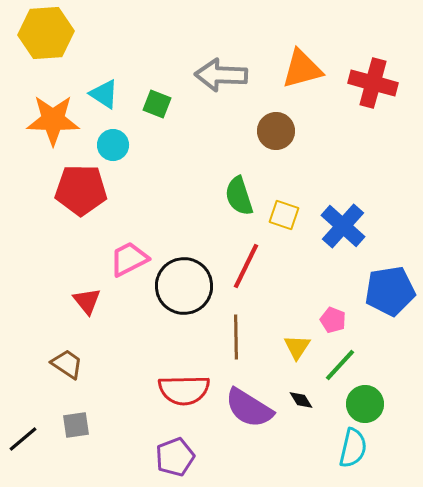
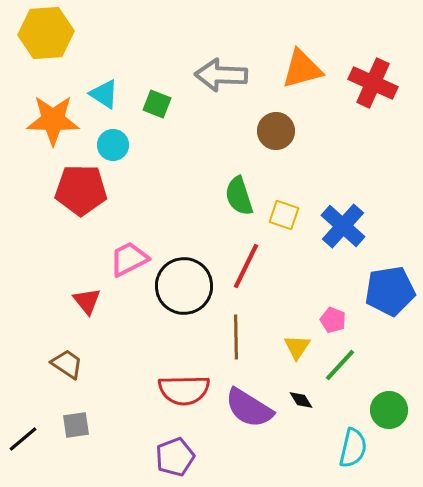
red cross: rotated 9 degrees clockwise
green circle: moved 24 px right, 6 px down
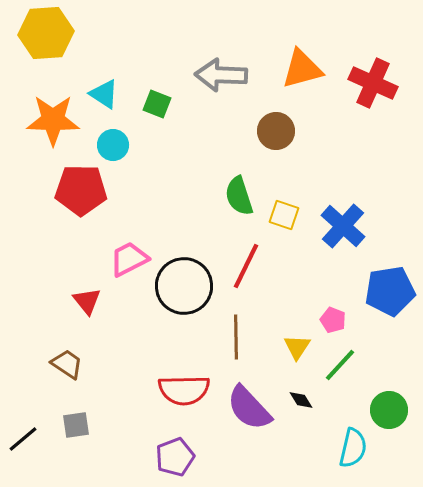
purple semicircle: rotated 15 degrees clockwise
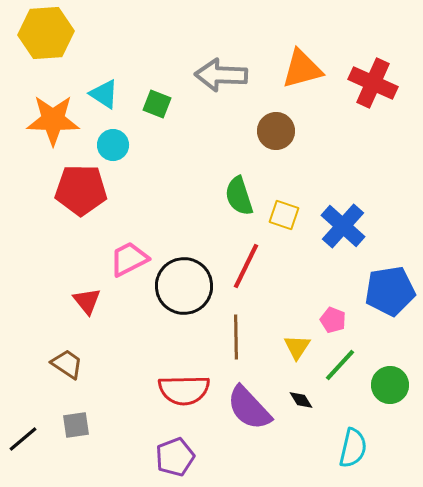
green circle: moved 1 px right, 25 px up
